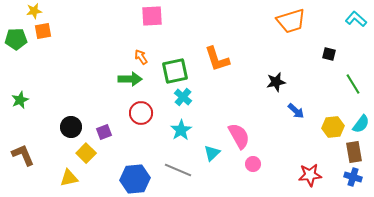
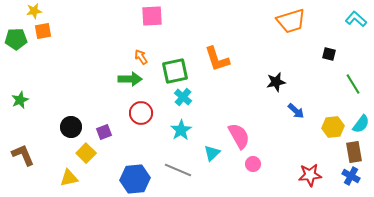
blue cross: moved 2 px left, 1 px up; rotated 12 degrees clockwise
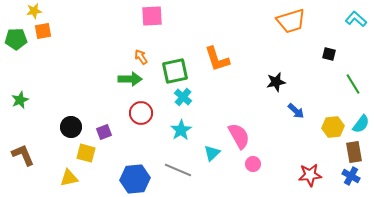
yellow square: rotated 30 degrees counterclockwise
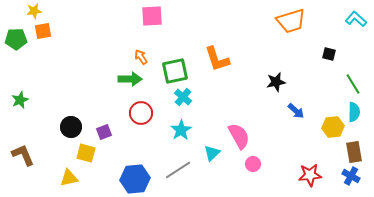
cyan semicircle: moved 7 px left, 12 px up; rotated 36 degrees counterclockwise
gray line: rotated 56 degrees counterclockwise
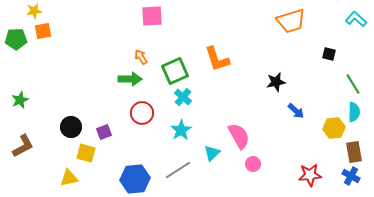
green square: rotated 12 degrees counterclockwise
red circle: moved 1 px right
yellow hexagon: moved 1 px right, 1 px down
brown L-shape: moved 9 px up; rotated 85 degrees clockwise
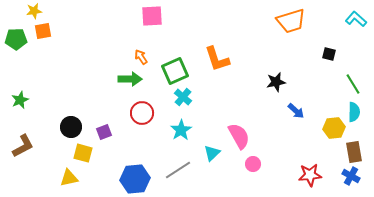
yellow square: moved 3 px left
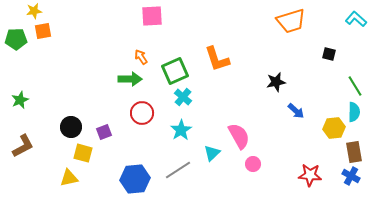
green line: moved 2 px right, 2 px down
red star: rotated 10 degrees clockwise
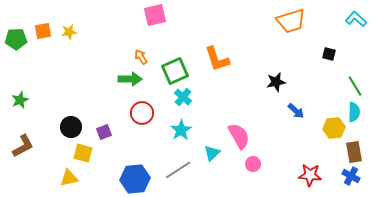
yellow star: moved 35 px right, 21 px down
pink square: moved 3 px right, 1 px up; rotated 10 degrees counterclockwise
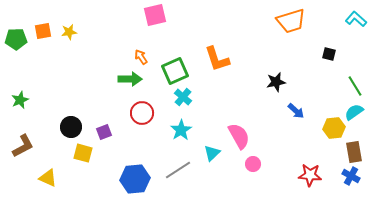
cyan semicircle: rotated 126 degrees counterclockwise
yellow triangle: moved 21 px left; rotated 36 degrees clockwise
